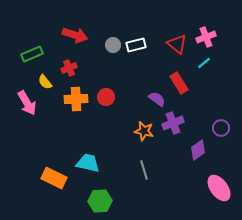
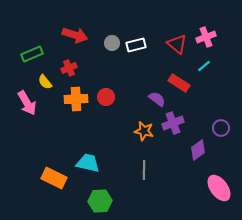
gray circle: moved 1 px left, 2 px up
cyan line: moved 3 px down
red rectangle: rotated 25 degrees counterclockwise
gray line: rotated 18 degrees clockwise
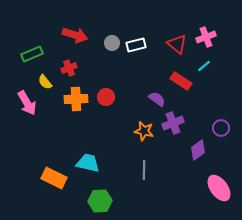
red rectangle: moved 2 px right, 2 px up
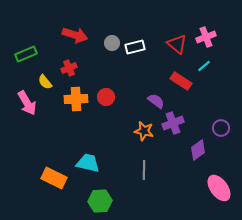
white rectangle: moved 1 px left, 2 px down
green rectangle: moved 6 px left
purple semicircle: moved 1 px left, 2 px down
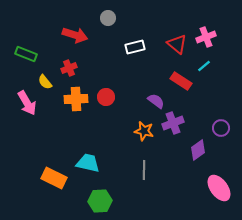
gray circle: moved 4 px left, 25 px up
green rectangle: rotated 45 degrees clockwise
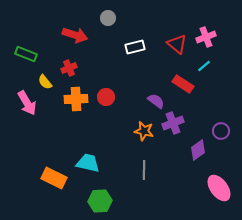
red rectangle: moved 2 px right, 3 px down
purple circle: moved 3 px down
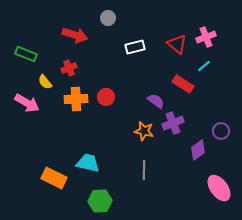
pink arrow: rotated 30 degrees counterclockwise
